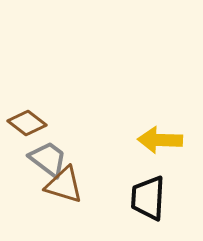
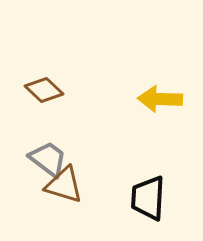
brown diamond: moved 17 px right, 33 px up; rotated 6 degrees clockwise
yellow arrow: moved 41 px up
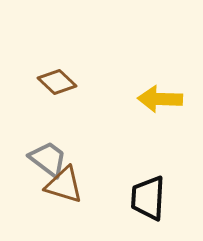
brown diamond: moved 13 px right, 8 px up
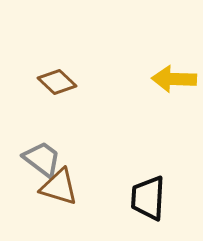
yellow arrow: moved 14 px right, 20 px up
gray trapezoid: moved 6 px left
brown triangle: moved 5 px left, 2 px down
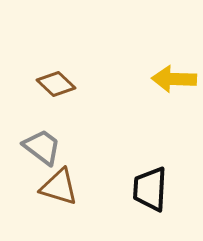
brown diamond: moved 1 px left, 2 px down
gray trapezoid: moved 12 px up
black trapezoid: moved 2 px right, 9 px up
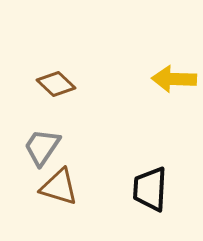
gray trapezoid: rotated 93 degrees counterclockwise
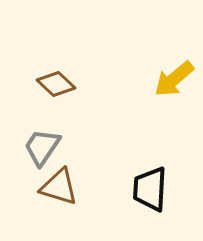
yellow arrow: rotated 42 degrees counterclockwise
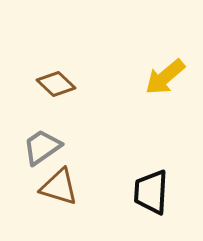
yellow arrow: moved 9 px left, 2 px up
gray trapezoid: rotated 21 degrees clockwise
black trapezoid: moved 1 px right, 3 px down
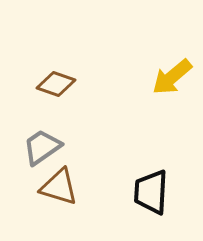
yellow arrow: moved 7 px right
brown diamond: rotated 24 degrees counterclockwise
